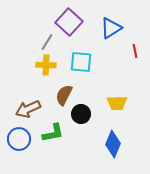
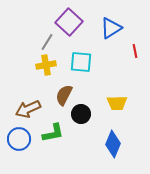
yellow cross: rotated 12 degrees counterclockwise
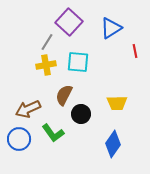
cyan square: moved 3 px left
green L-shape: rotated 65 degrees clockwise
blue diamond: rotated 12 degrees clockwise
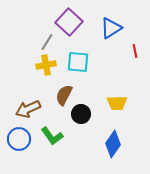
green L-shape: moved 1 px left, 3 px down
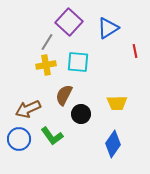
blue triangle: moved 3 px left
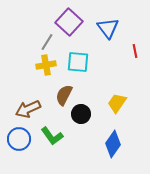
blue triangle: rotated 35 degrees counterclockwise
yellow trapezoid: rotated 125 degrees clockwise
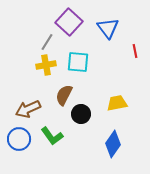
yellow trapezoid: rotated 45 degrees clockwise
